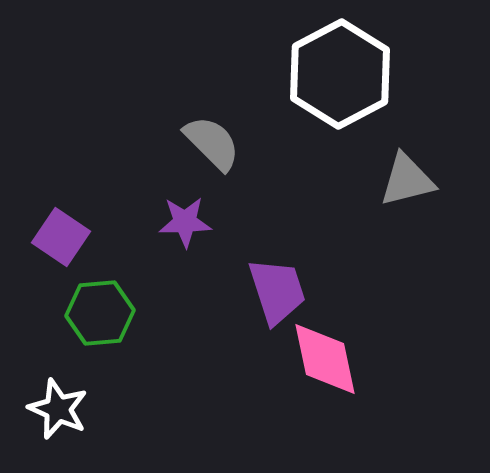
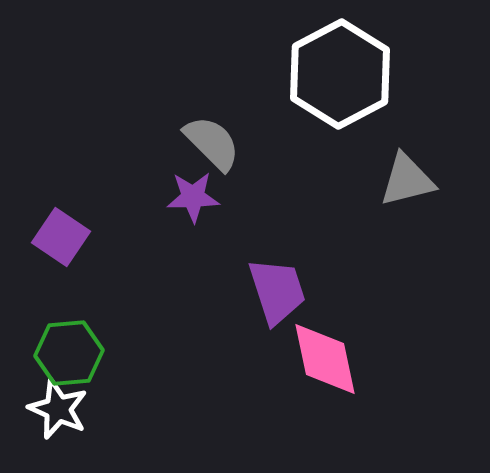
purple star: moved 8 px right, 25 px up
green hexagon: moved 31 px left, 40 px down
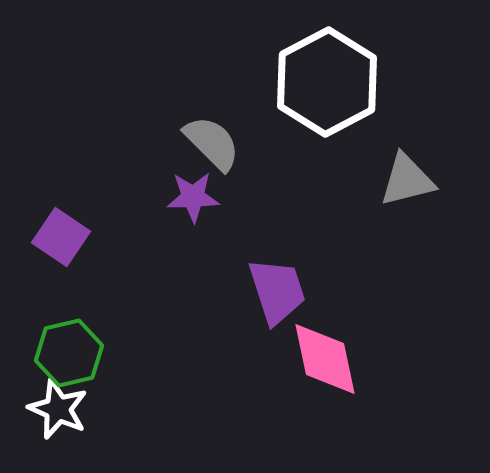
white hexagon: moved 13 px left, 8 px down
green hexagon: rotated 8 degrees counterclockwise
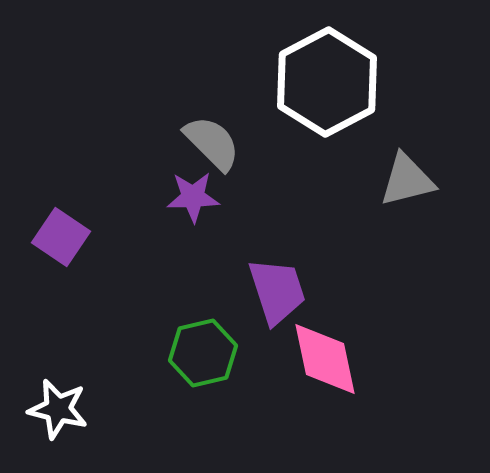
green hexagon: moved 134 px right
white star: rotated 10 degrees counterclockwise
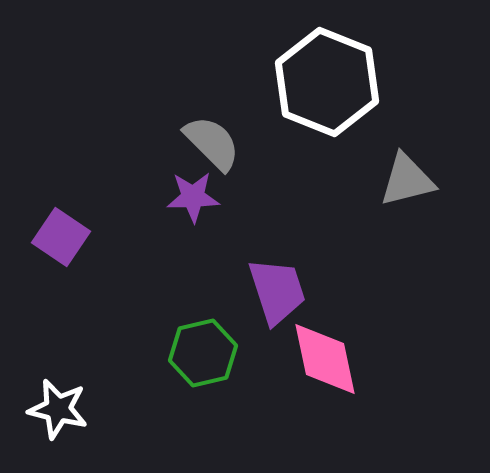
white hexagon: rotated 10 degrees counterclockwise
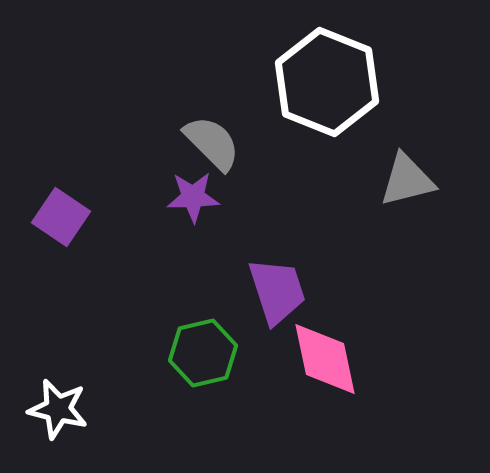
purple square: moved 20 px up
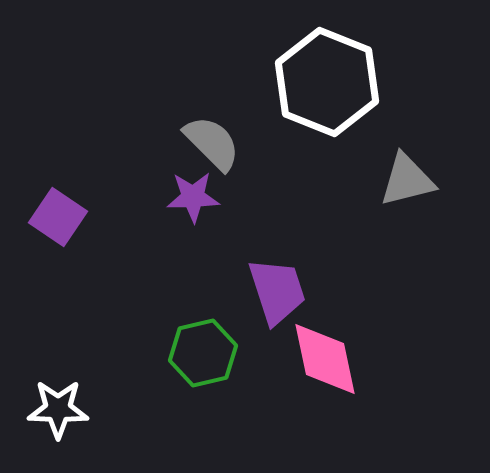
purple square: moved 3 px left
white star: rotated 12 degrees counterclockwise
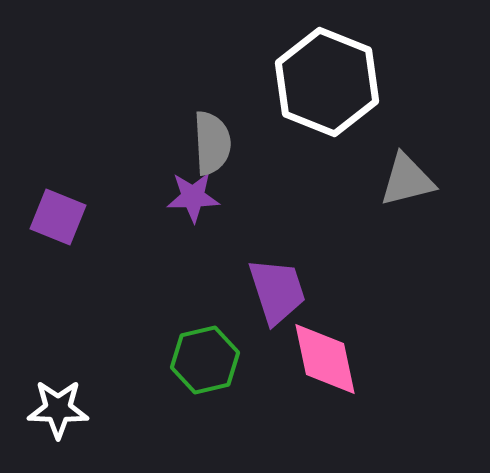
gray semicircle: rotated 42 degrees clockwise
purple square: rotated 12 degrees counterclockwise
green hexagon: moved 2 px right, 7 px down
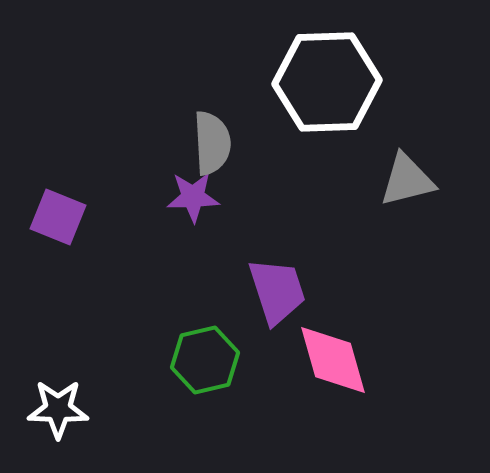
white hexagon: rotated 24 degrees counterclockwise
pink diamond: moved 8 px right, 1 px down; rotated 4 degrees counterclockwise
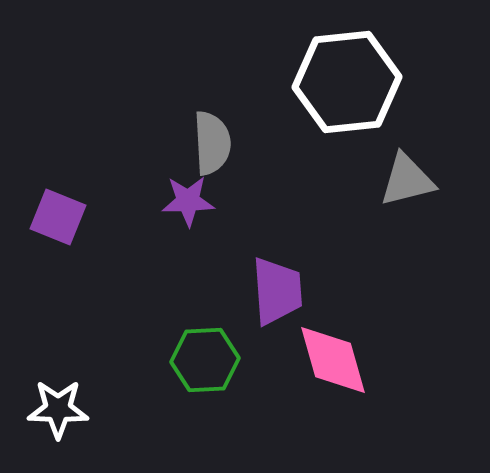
white hexagon: moved 20 px right; rotated 4 degrees counterclockwise
purple star: moved 5 px left, 4 px down
purple trapezoid: rotated 14 degrees clockwise
green hexagon: rotated 10 degrees clockwise
